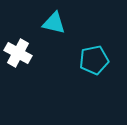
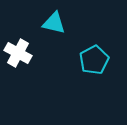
cyan pentagon: rotated 16 degrees counterclockwise
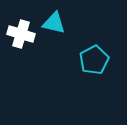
white cross: moved 3 px right, 19 px up; rotated 12 degrees counterclockwise
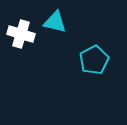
cyan triangle: moved 1 px right, 1 px up
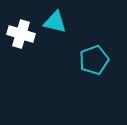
cyan pentagon: rotated 8 degrees clockwise
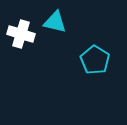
cyan pentagon: moved 1 px right; rotated 20 degrees counterclockwise
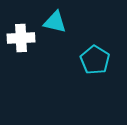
white cross: moved 4 px down; rotated 20 degrees counterclockwise
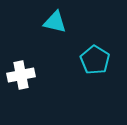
white cross: moved 37 px down; rotated 8 degrees counterclockwise
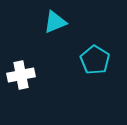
cyan triangle: rotated 35 degrees counterclockwise
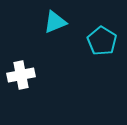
cyan pentagon: moved 7 px right, 19 px up
